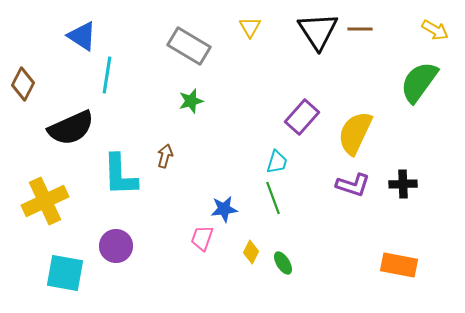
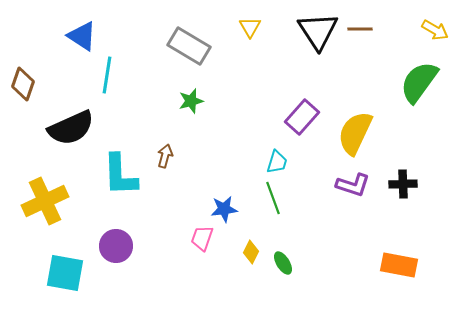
brown diamond: rotated 8 degrees counterclockwise
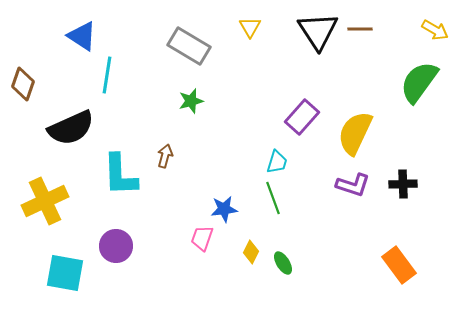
orange rectangle: rotated 42 degrees clockwise
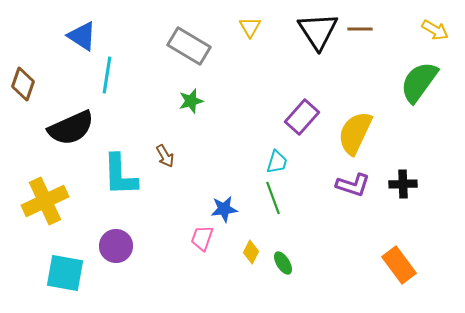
brown arrow: rotated 135 degrees clockwise
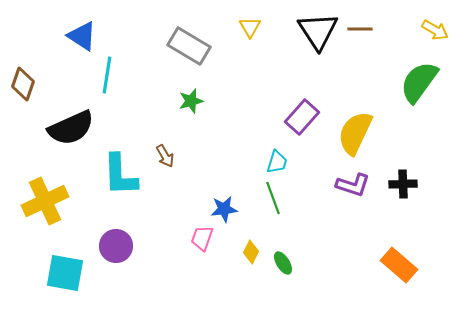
orange rectangle: rotated 12 degrees counterclockwise
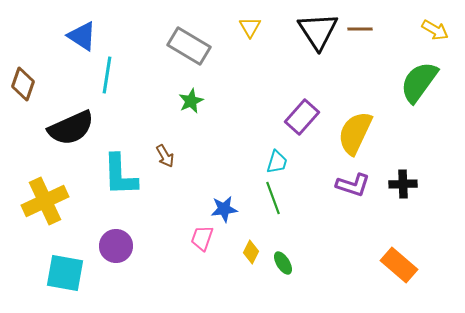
green star: rotated 10 degrees counterclockwise
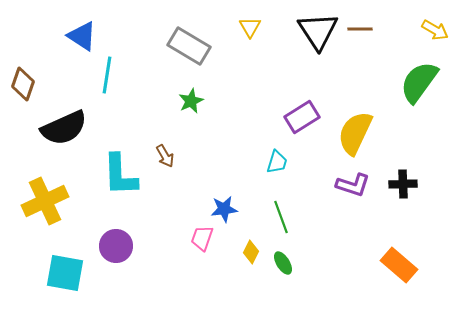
purple rectangle: rotated 16 degrees clockwise
black semicircle: moved 7 px left
green line: moved 8 px right, 19 px down
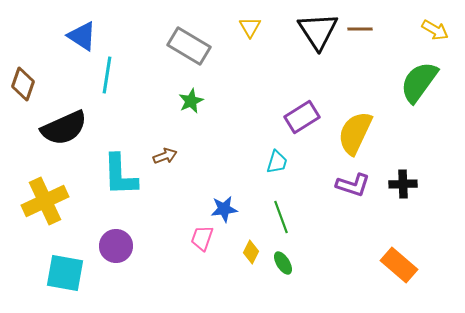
brown arrow: rotated 80 degrees counterclockwise
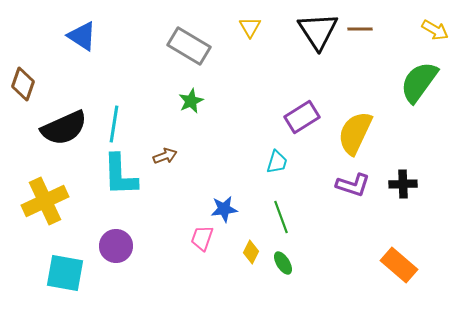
cyan line: moved 7 px right, 49 px down
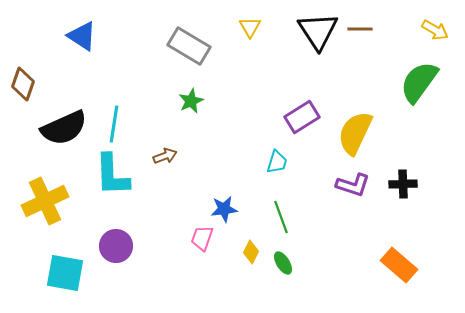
cyan L-shape: moved 8 px left
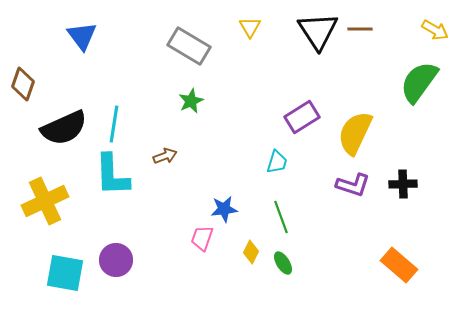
blue triangle: rotated 20 degrees clockwise
purple circle: moved 14 px down
